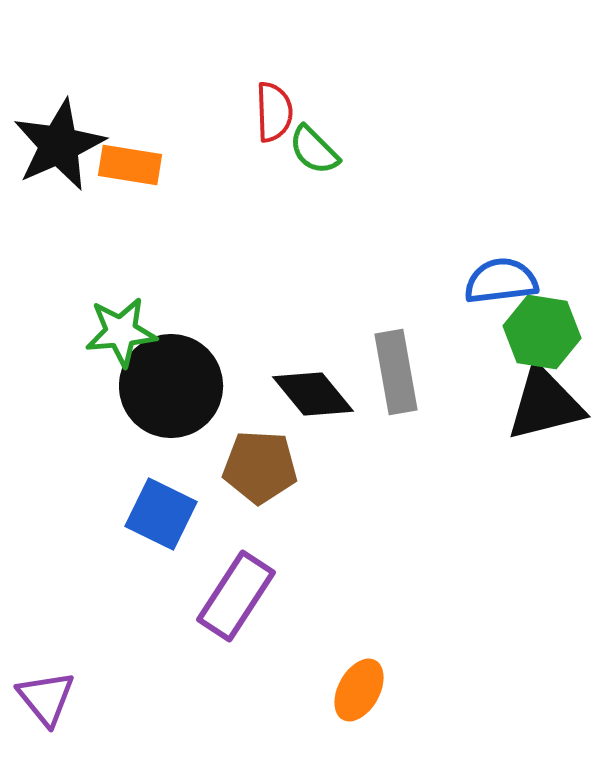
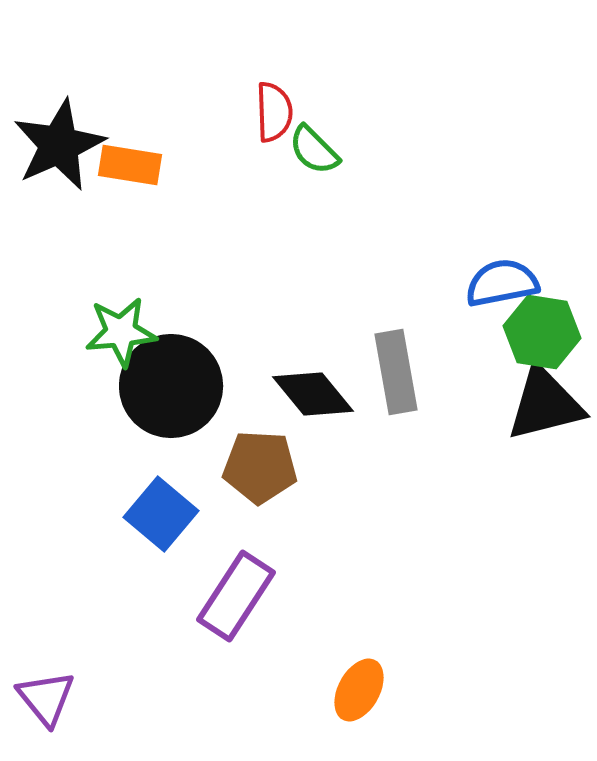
blue semicircle: moved 1 px right, 2 px down; rotated 4 degrees counterclockwise
blue square: rotated 14 degrees clockwise
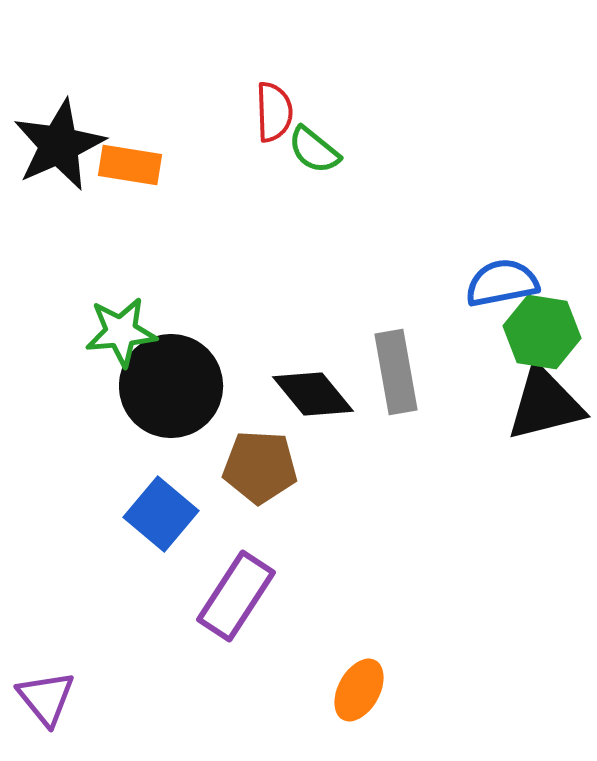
green semicircle: rotated 6 degrees counterclockwise
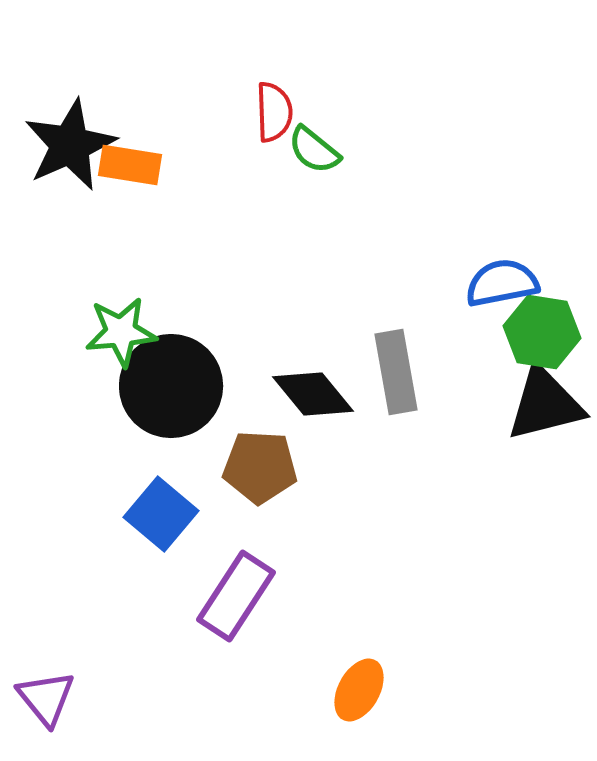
black star: moved 11 px right
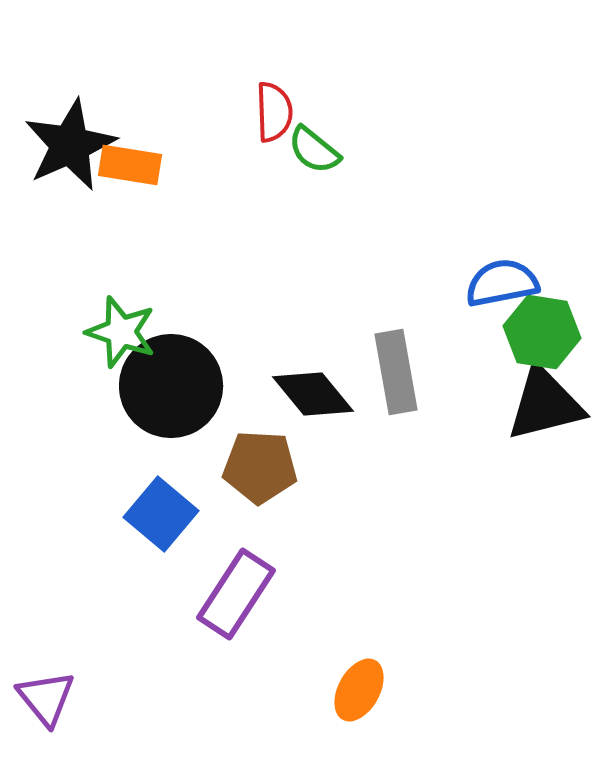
green star: rotated 24 degrees clockwise
purple rectangle: moved 2 px up
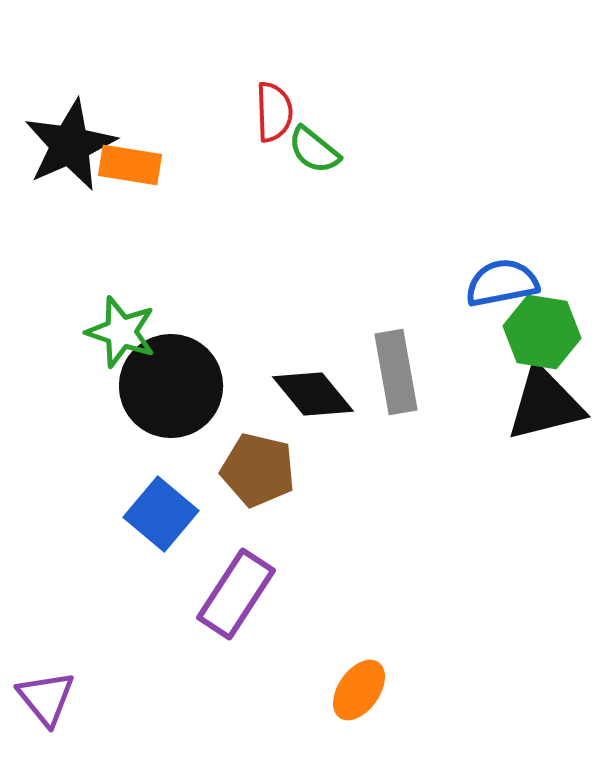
brown pentagon: moved 2 px left, 3 px down; rotated 10 degrees clockwise
orange ellipse: rotated 6 degrees clockwise
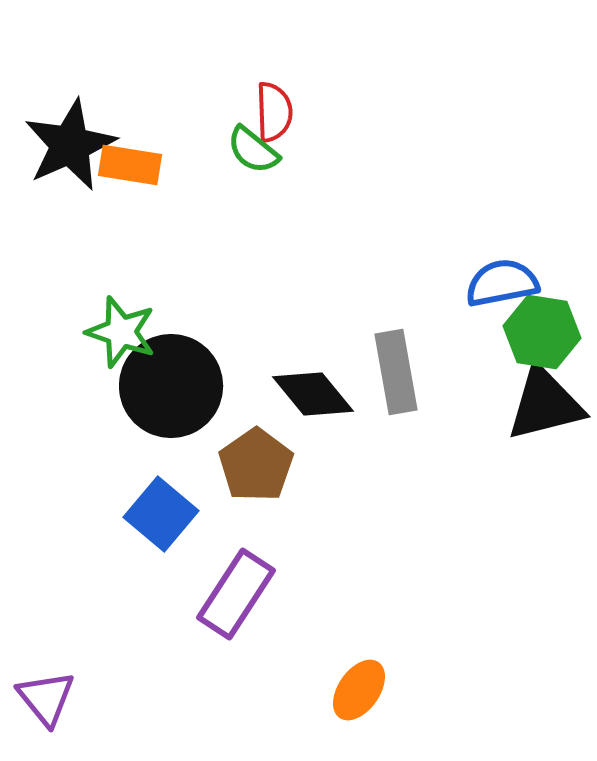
green semicircle: moved 61 px left
brown pentagon: moved 2 px left, 5 px up; rotated 24 degrees clockwise
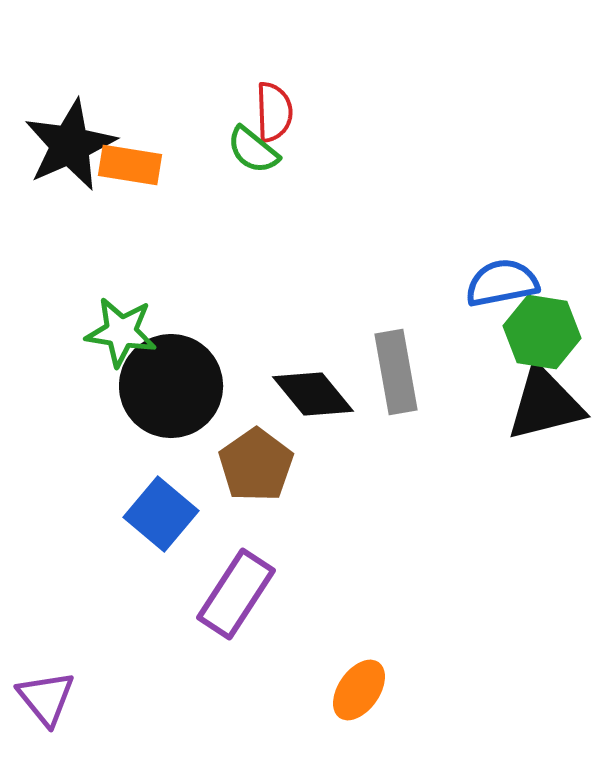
green star: rotated 10 degrees counterclockwise
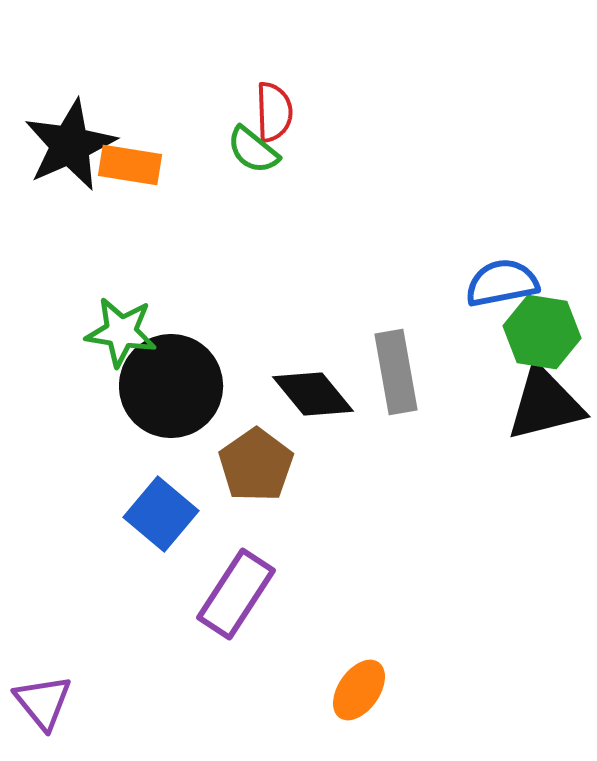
purple triangle: moved 3 px left, 4 px down
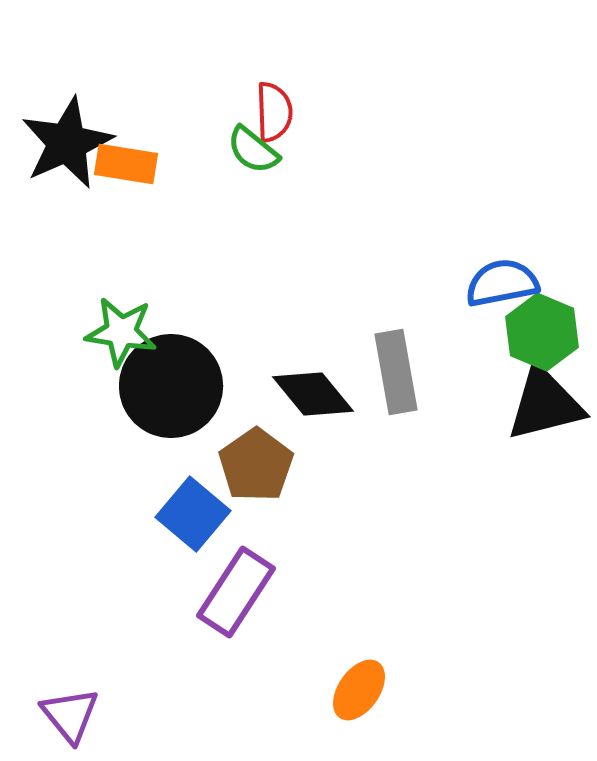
black star: moved 3 px left, 2 px up
orange rectangle: moved 4 px left, 1 px up
green hexagon: rotated 14 degrees clockwise
blue square: moved 32 px right
purple rectangle: moved 2 px up
purple triangle: moved 27 px right, 13 px down
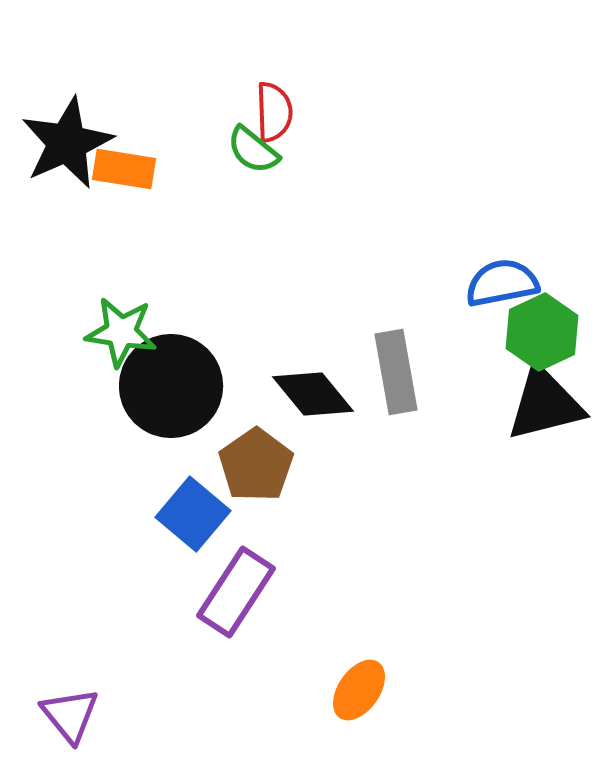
orange rectangle: moved 2 px left, 5 px down
green hexagon: rotated 12 degrees clockwise
